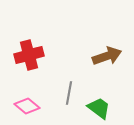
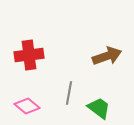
red cross: rotated 8 degrees clockwise
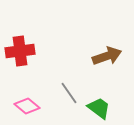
red cross: moved 9 px left, 4 px up
gray line: rotated 45 degrees counterclockwise
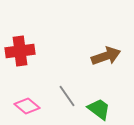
brown arrow: moved 1 px left
gray line: moved 2 px left, 3 px down
green trapezoid: moved 1 px down
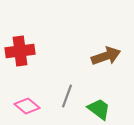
gray line: rotated 55 degrees clockwise
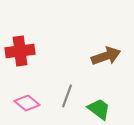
pink diamond: moved 3 px up
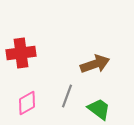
red cross: moved 1 px right, 2 px down
brown arrow: moved 11 px left, 8 px down
pink diamond: rotated 70 degrees counterclockwise
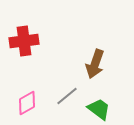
red cross: moved 3 px right, 12 px up
brown arrow: rotated 128 degrees clockwise
gray line: rotated 30 degrees clockwise
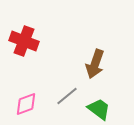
red cross: rotated 28 degrees clockwise
pink diamond: moved 1 px left, 1 px down; rotated 10 degrees clockwise
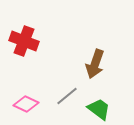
pink diamond: rotated 45 degrees clockwise
